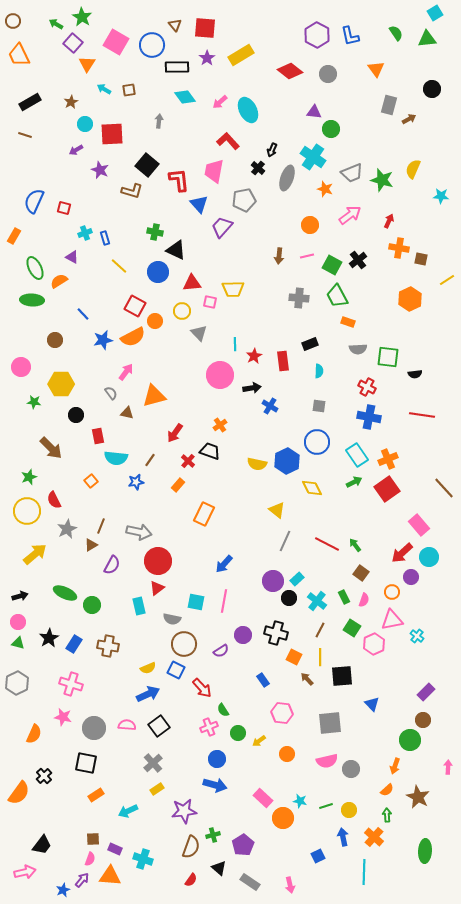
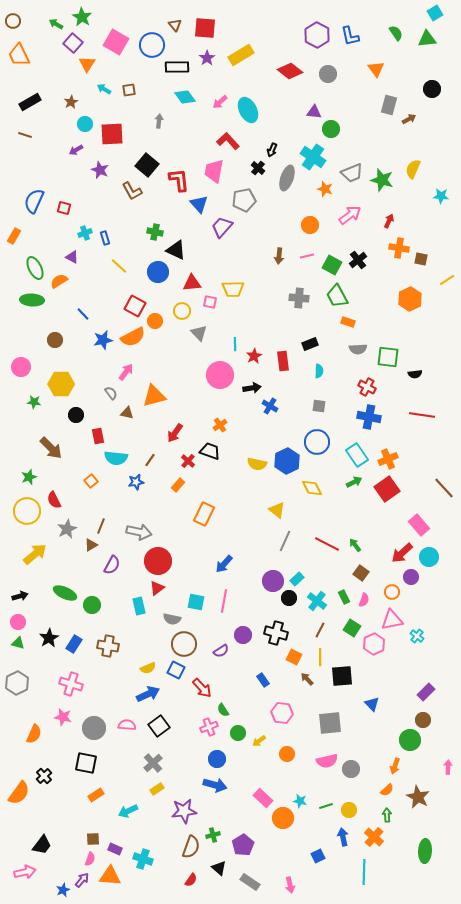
brown L-shape at (132, 191): rotated 45 degrees clockwise
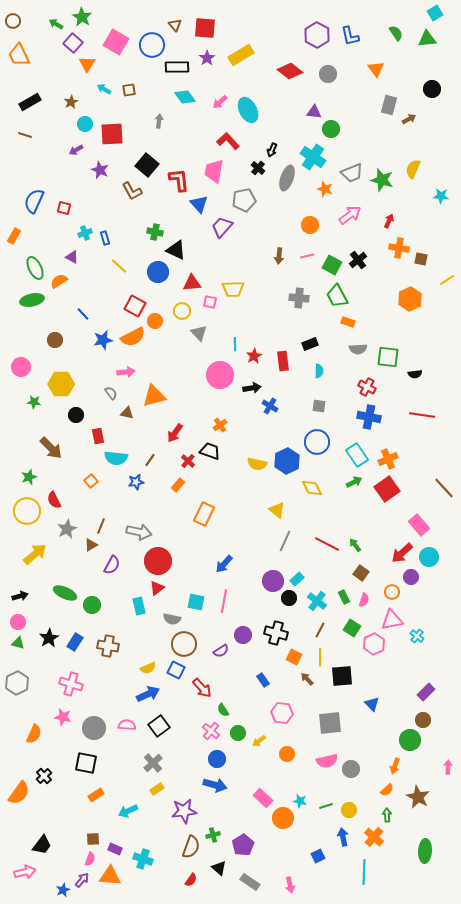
green ellipse at (32, 300): rotated 15 degrees counterclockwise
pink arrow at (126, 372): rotated 48 degrees clockwise
blue rectangle at (74, 644): moved 1 px right, 2 px up
pink cross at (209, 727): moved 2 px right, 4 px down; rotated 30 degrees counterclockwise
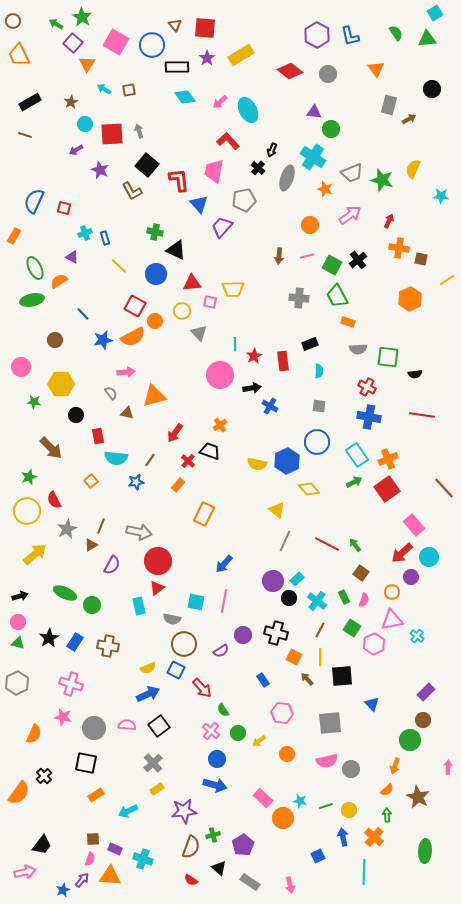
gray arrow at (159, 121): moved 20 px left, 10 px down; rotated 24 degrees counterclockwise
blue circle at (158, 272): moved 2 px left, 2 px down
yellow diamond at (312, 488): moved 3 px left, 1 px down; rotated 15 degrees counterclockwise
pink rectangle at (419, 525): moved 5 px left
red semicircle at (191, 880): rotated 88 degrees clockwise
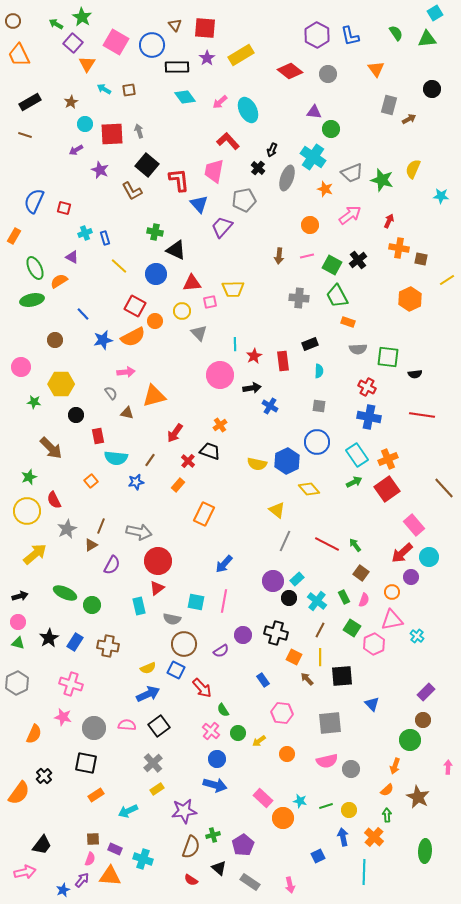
pink square at (210, 302): rotated 24 degrees counterclockwise
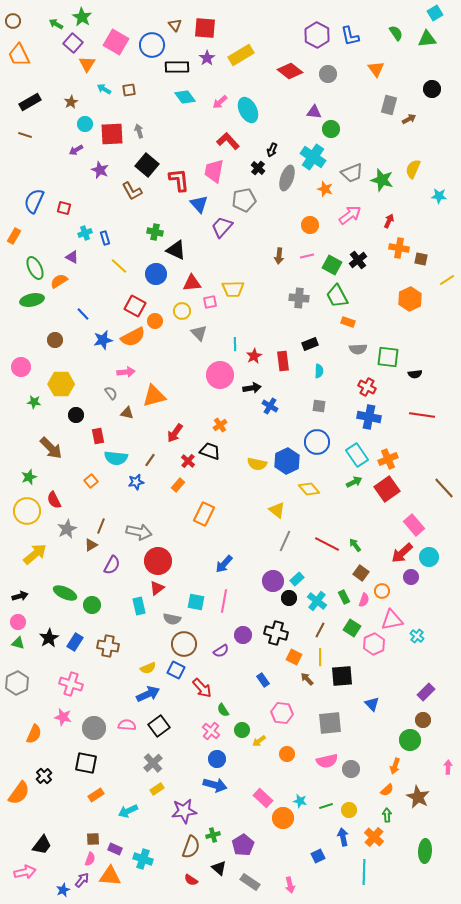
cyan star at (441, 196): moved 2 px left
orange circle at (392, 592): moved 10 px left, 1 px up
green circle at (238, 733): moved 4 px right, 3 px up
